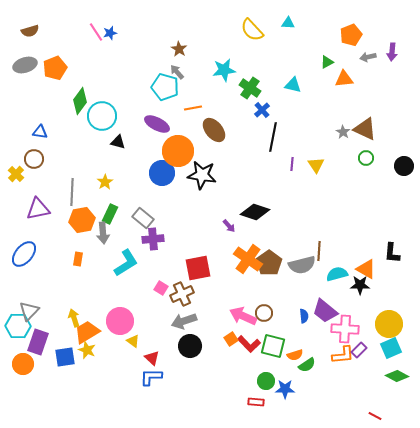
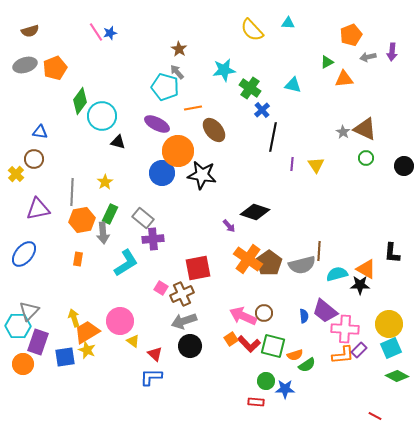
red triangle at (152, 358): moved 3 px right, 4 px up
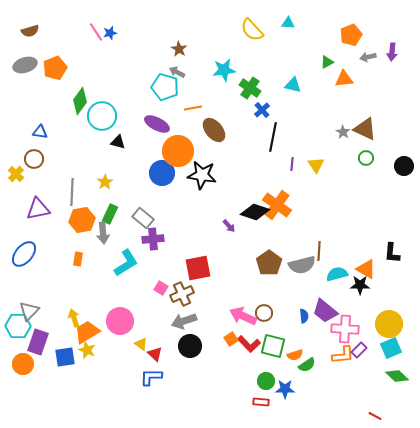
gray arrow at (177, 72): rotated 21 degrees counterclockwise
orange cross at (248, 259): moved 29 px right, 54 px up
yellow triangle at (133, 341): moved 8 px right, 3 px down
green diamond at (397, 376): rotated 15 degrees clockwise
red rectangle at (256, 402): moved 5 px right
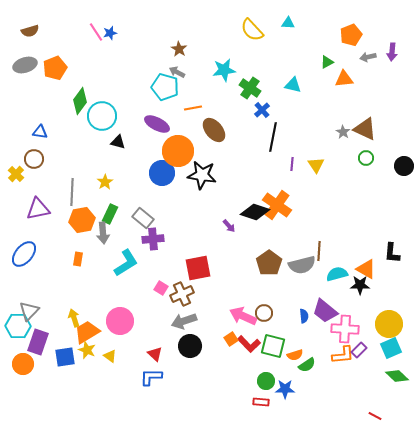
yellow triangle at (141, 344): moved 31 px left, 12 px down
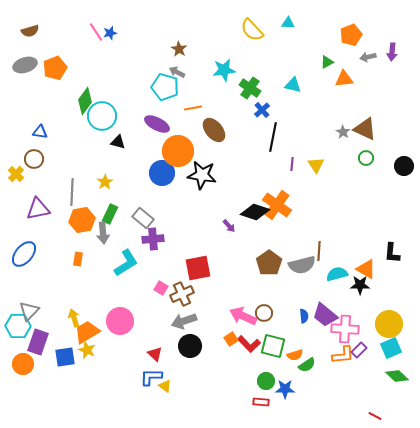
green diamond at (80, 101): moved 5 px right
purple trapezoid at (325, 311): moved 4 px down
yellow triangle at (110, 356): moved 55 px right, 30 px down
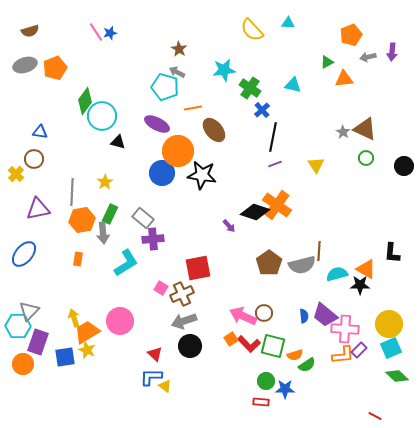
purple line at (292, 164): moved 17 px left; rotated 64 degrees clockwise
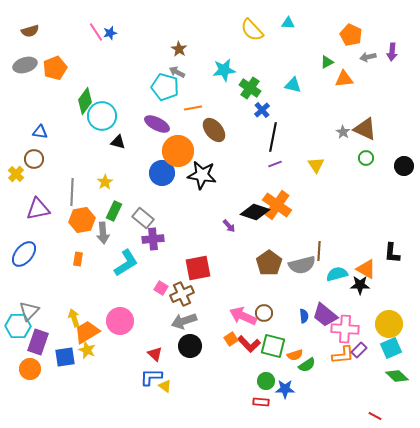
orange pentagon at (351, 35): rotated 25 degrees counterclockwise
green rectangle at (110, 214): moved 4 px right, 3 px up
orange circle at (23, 364): moved 7 px right, 5 px down
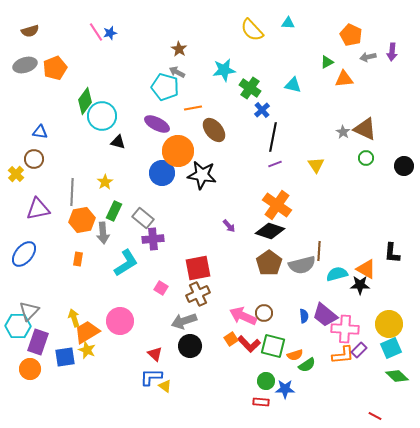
black diamond at (255, 212): moved 15 px right, 19 px down
brown cross at (182, 294): moved 16 px right
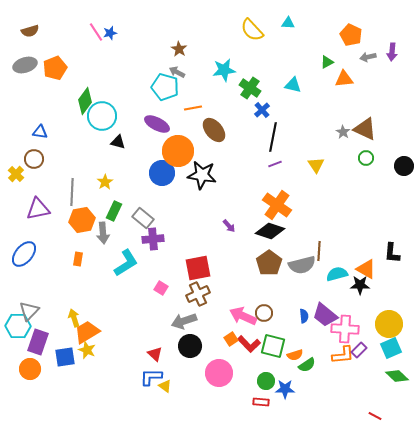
pink circle at (120, 321): moved 99 px right, 52 px down
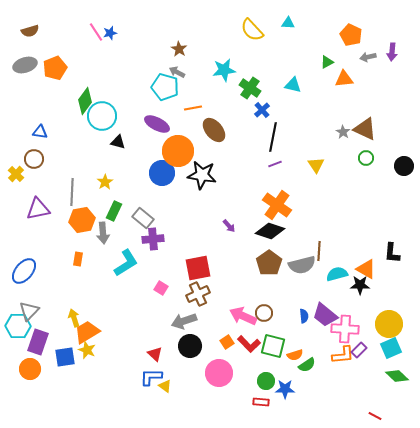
blue ellipse at (24, 254): moved 17 px down
orange square at (231, 339): moved 4 px left, 3 px down
